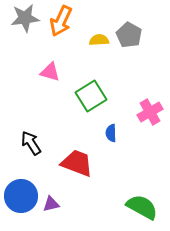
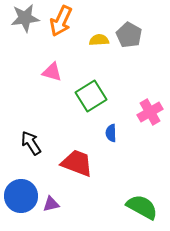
pink triangle: moved 2 px right
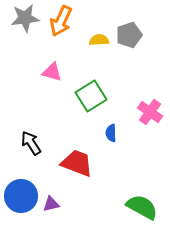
gray pentagon: rotated 25 degrees clockwise
pink cross: rotated 25 degrees counterclockwise
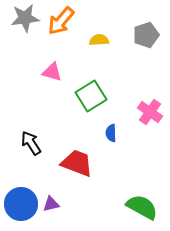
orange arrow: rotated 16 degrees clockwise
gray pentagon: moved 17 px right
blue circle: moved 8 px down
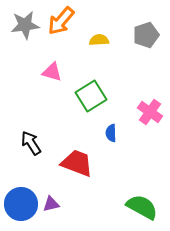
gray star: moved 7 px down
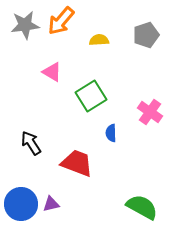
pink triangle: rotated 15 degrees clockwise
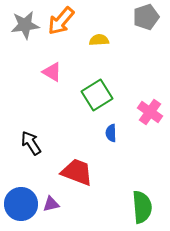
gray pentagon: moved 18 px up
green square: moved 6 px right, 1 px up
red trapezoid: moved 9 px down
green semicircle: rotated 56 degrees clockwise
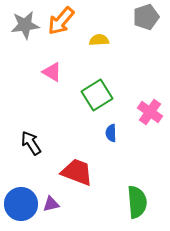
green semicircle: moved 5 px left, 5 px up
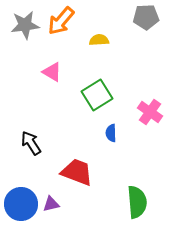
gray pentagon: rotated 15 degrees clockwise
